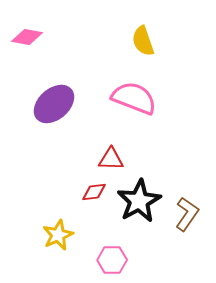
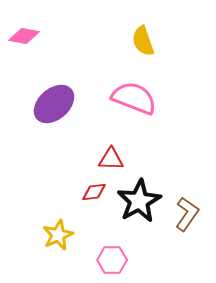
pink diamond: moved 3 px left, 1 px up
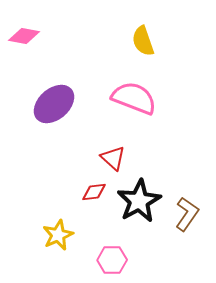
red triangle: moved 2 px right, 1 px up; rotated 40 degrees clockwise
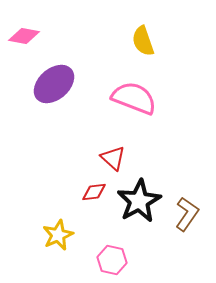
purple ellipse: moved 20 px up
pink hexagon: rotated 12 degrees clockwise
